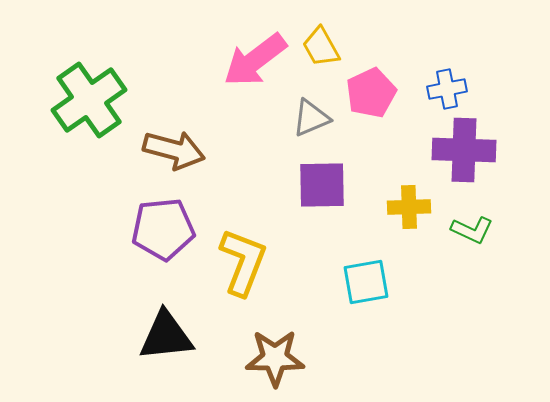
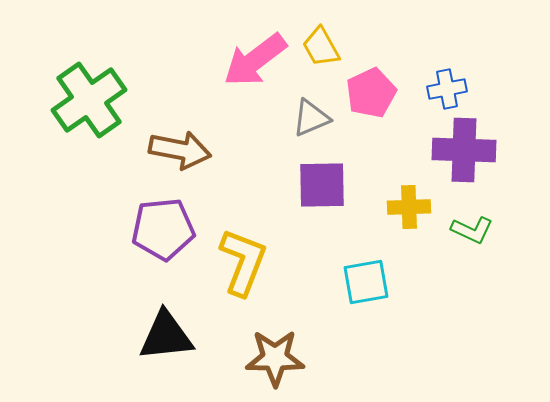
brown arrow: moved 6 px right; rotated 4 degrees counterclockwise
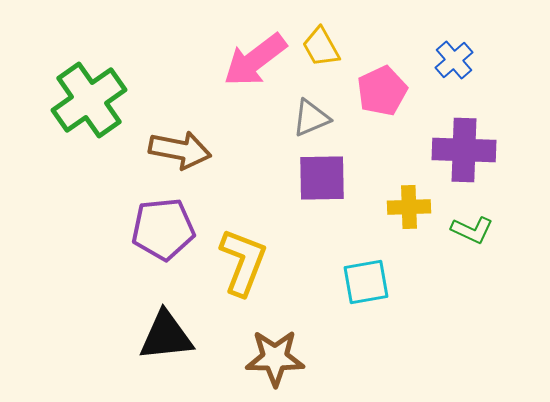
blue cross: moved 7 px right, 29 px up; rotated 30 degrees counterclockwise
pink pentagon: moved 11 px right, 2 px up
purple square: moved 7 px up
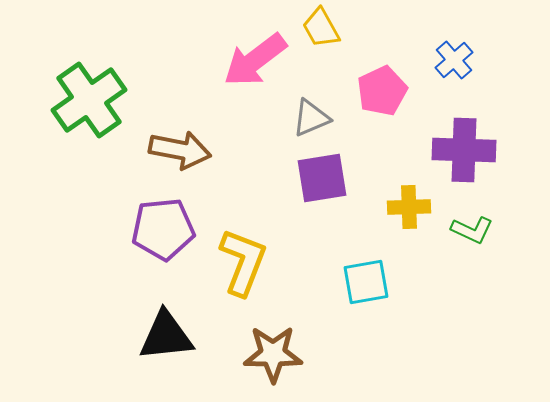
yellow trapezoid: moved 19 px up
purple square: rotated 8 degrees counterclockwise
brown star: moved 2 px left, 4 px up
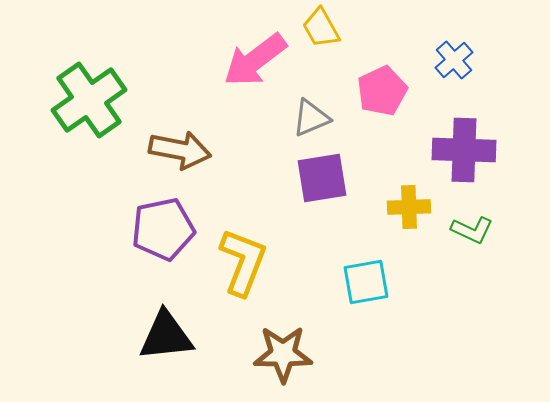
purple pentagon: rotated 6 degrees counterclockwise
brown star: moved 10 px right
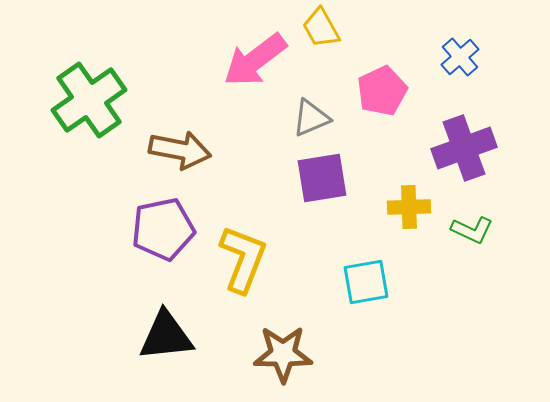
blue cross: moved 6 px right, 3 px up
purple cross: moved 2 px up; rotated 22 degrees counterclockwise
yellow L-shape: moved 3 px up
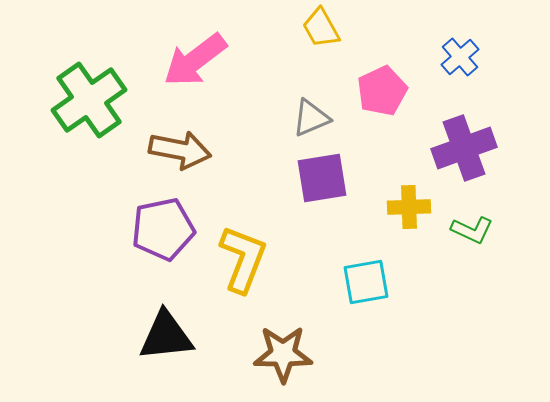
pink arrow: moved 60 px left
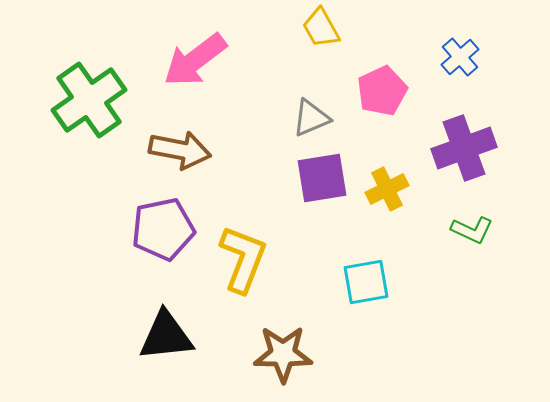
yellow cross: moved 22 px left, 18 px up; rotated 24 degrees counterclockwise
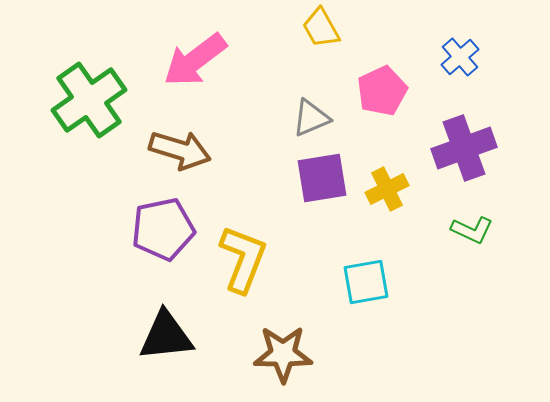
brown arrow: rotated 6 degrees clockwise
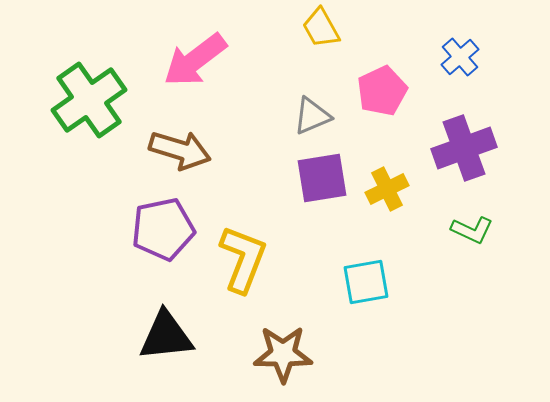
gray triangle: moved 1 px right, 2 px up
